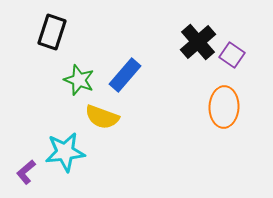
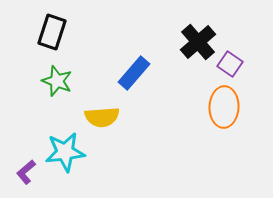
purple square: moved 2 px left, 9 px down
blue rectangle: moved 9 px right, 2 px up
green star: moved 22 px left, 1 px down
yellow semicircle: rotated 24 degrees counterclockwise
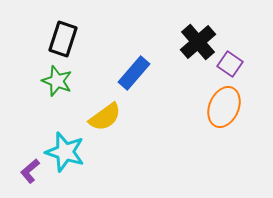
black rectangle: moved 11 px right, 7 px down
orange ellipse: rotated 21 degrees clockwise
yellow semicircle: moved 3 px right; rotated 32 degrees counterclockwise
cyan star: rotated 24 degrees clockwise
purple L-shape: moved 4 px right, 1 px up
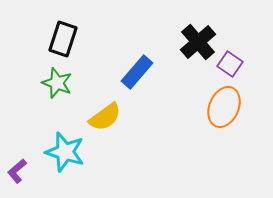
blue rectangle: moved 3 px right, 1 px up
green star: moved 2 px down
purple L-shape: moved 13 px left
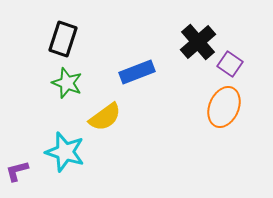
blue rectangle: rotated 28 degrees clockwise
green star: moved 10 px right
purple L-shape: rotated 25 degrees clockwise
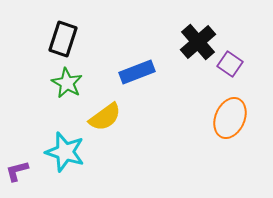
green star: rotated 8 degrees clockwise
orange ellipse: moved 6 px right, 11 px down
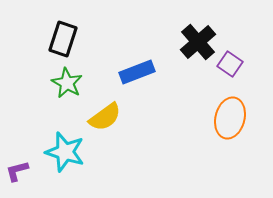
orange ellipse: rotated 9 degrees counterclockwise
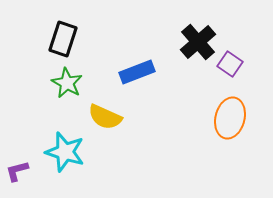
yellow semicircle: rotated 60 degrees clockwise
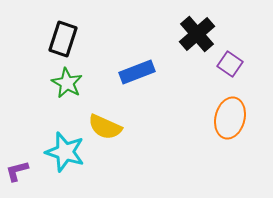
black cross: moved 1 px left, 8 px up
yellow semicircle: moved 10 px down
